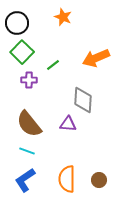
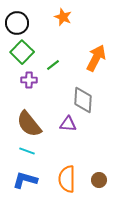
orange arrow: rotated 140 degrees clockwise
blue L-shape: rotated 50 degrees clockwise
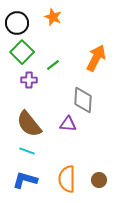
orange star: moved 10 px left
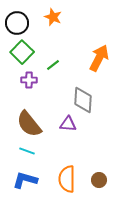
orange arrow: moved 3 px right
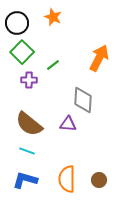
brown semicircle: rotated 12 degrees counterclockwise
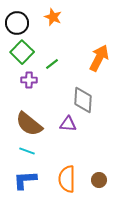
green line: moved 1 px left, 1 px up
blue L-shape: rotated 20 degrees counterclockwise
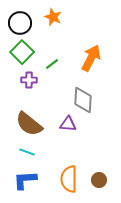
black circle: moved 3 px right
orange arrow: moved 8 px left
cyan line: moved 1 px down
orange semicircle: moved 2 px right
